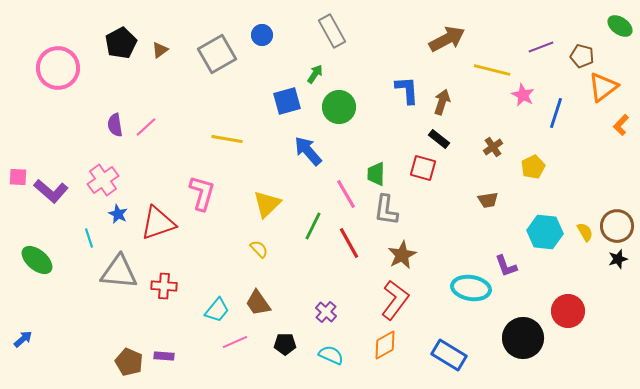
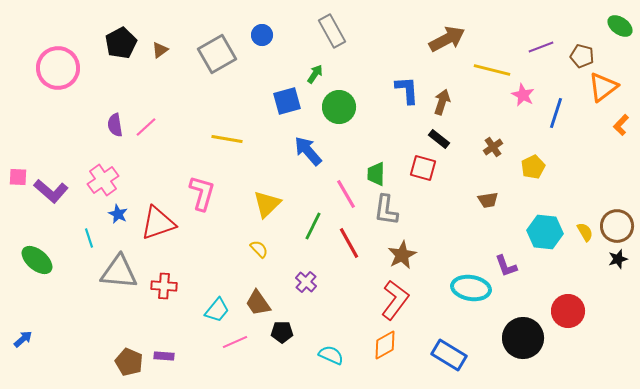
purple cross at (326, 312): moved 20 px left, 30 px up
black pentagon at (285, 344): moved 3 px left, 12 px up
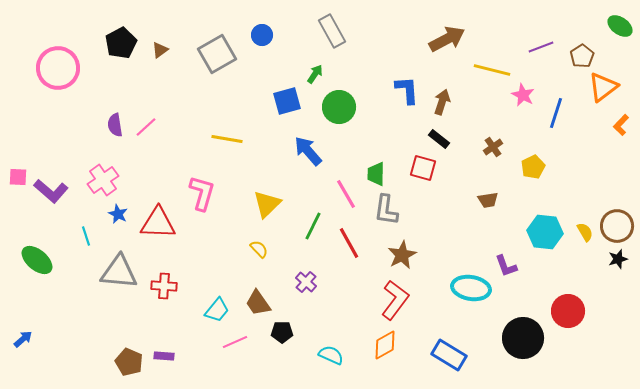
brown pentagon at (582, 56): rotated 25 degrees clockwise
red triangle at (158, 223): rotated 21 degrees clockwise
cyan line at (89, 238): moved 3 px left, 2 px up
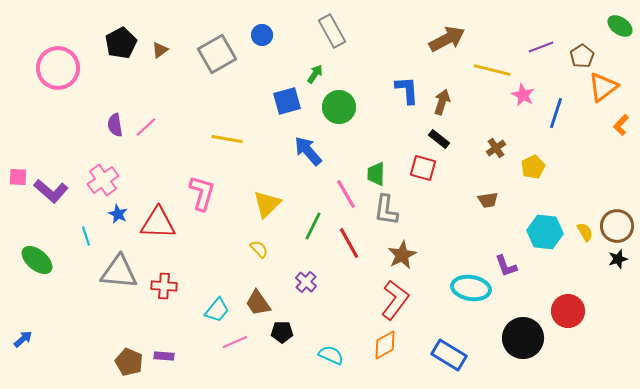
brown cross at (493, 147): moved 3 px right, 1 px down
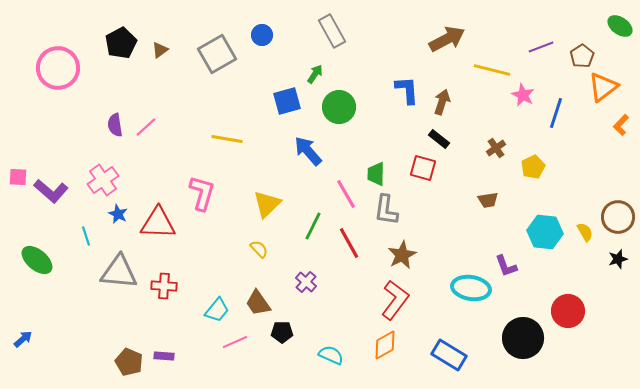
brown circle at (617, 226): moved 1 px right, 9 px up
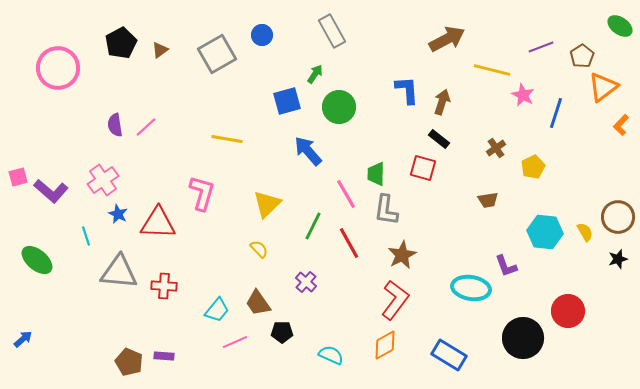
pink square at (18, 177): rotated 18 degrees counterclockwise
